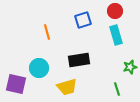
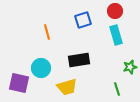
cyan circle: moved 2 px right
purple square: moved 3 px right, 1 px up
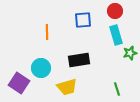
blue square: rotated 12 degrees clockwise
orange line: rotated 14 degrees clockwise
green star: moved 14 px up
purple square: rotated 20 degrees clockwise
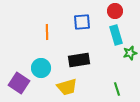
blue square: moved 1 px left, 2 px down
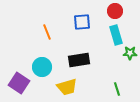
orange line: rotated 21 degrees counterclockwise
green star: rotated 16 degrees clockwise
cyan circle: moved 1 px right, 1 px up
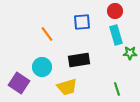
orange line: moved 2 px down; rotated 14 degrees counterclockwise
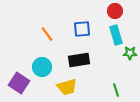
blue square: moved 7 px down
green line: moved 1 px left, 1 px down
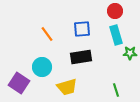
black rectangle: moved 2 px right, 3 px up
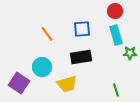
yellow trapezoid: moved 3 px up
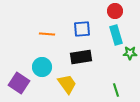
orange line: rotated 49 degrees counterclockwise
yellow trapezoid: rotated 110 degrees counterclockwise
